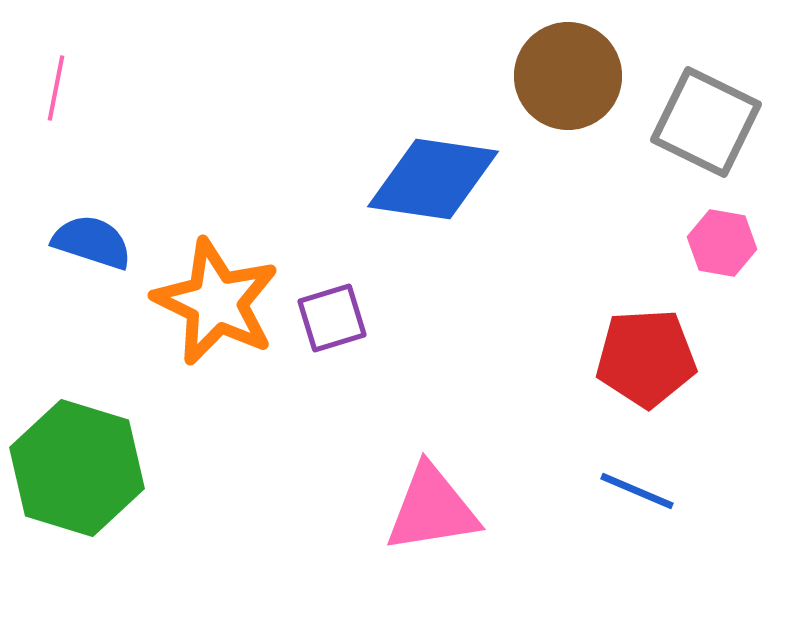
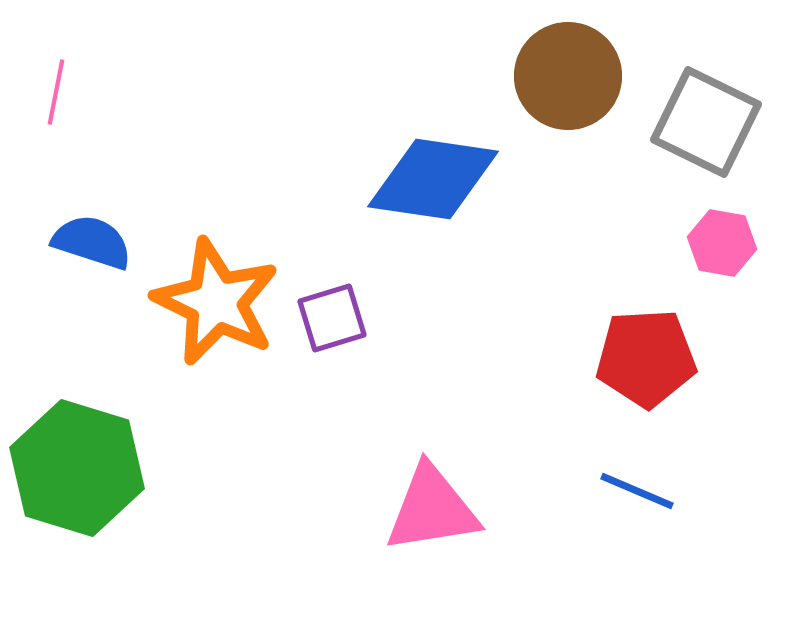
pink line: moved 4 px down
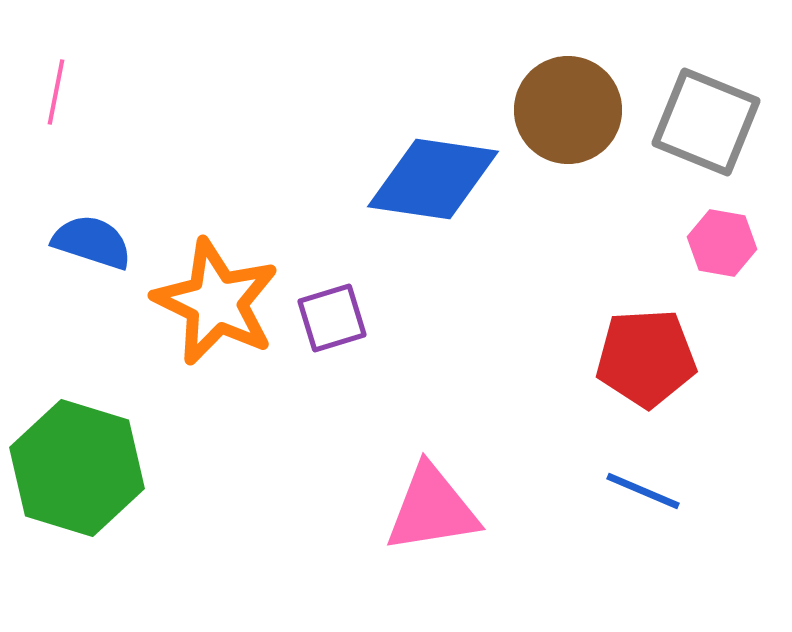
brown circle: moved 34 px down
gray square: rotated 4 degrees counterclockwise
blue line: moved 6 px right
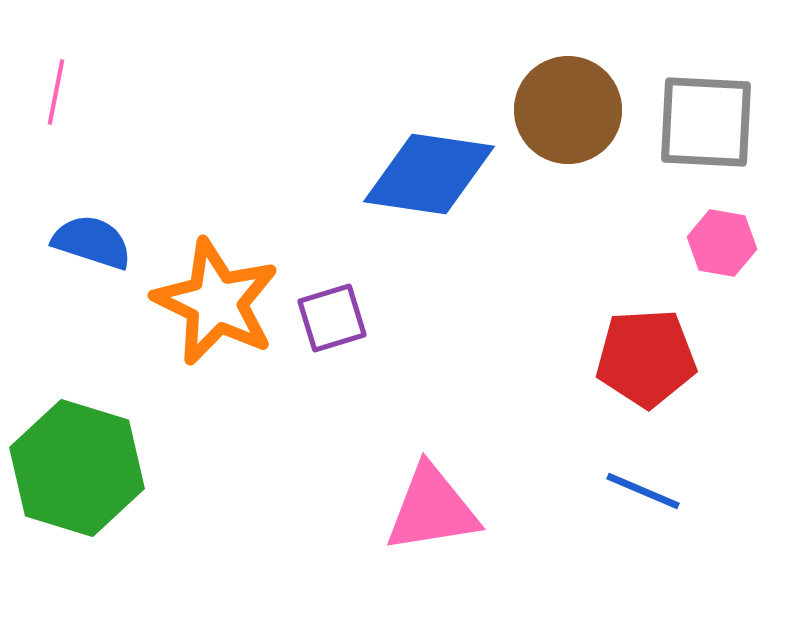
gray square: rotated 19 degrees counterclockwise
blue diamond: moved 4 px left, 5 px up
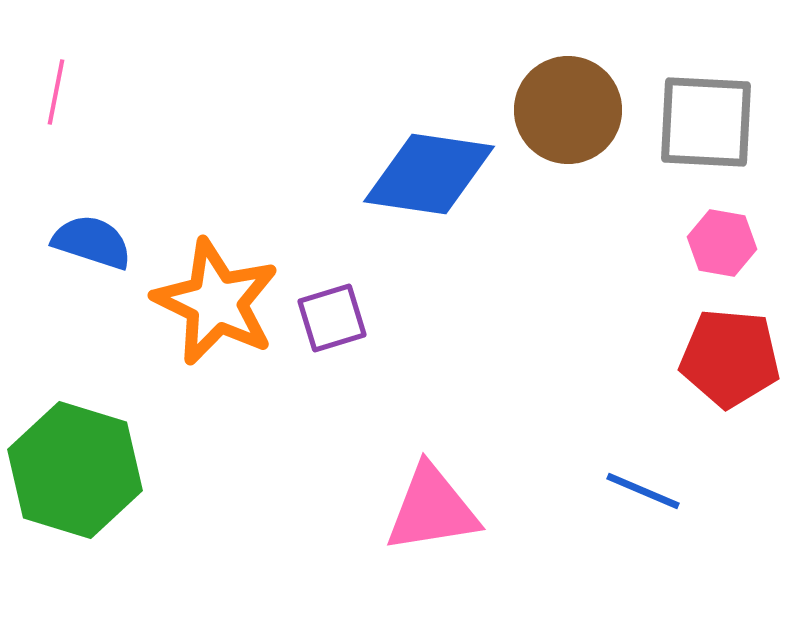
red pentagon: moved 84 px right; rotated 8 degrees clockwise
green hexagon: moved 2 px left, 2 px down
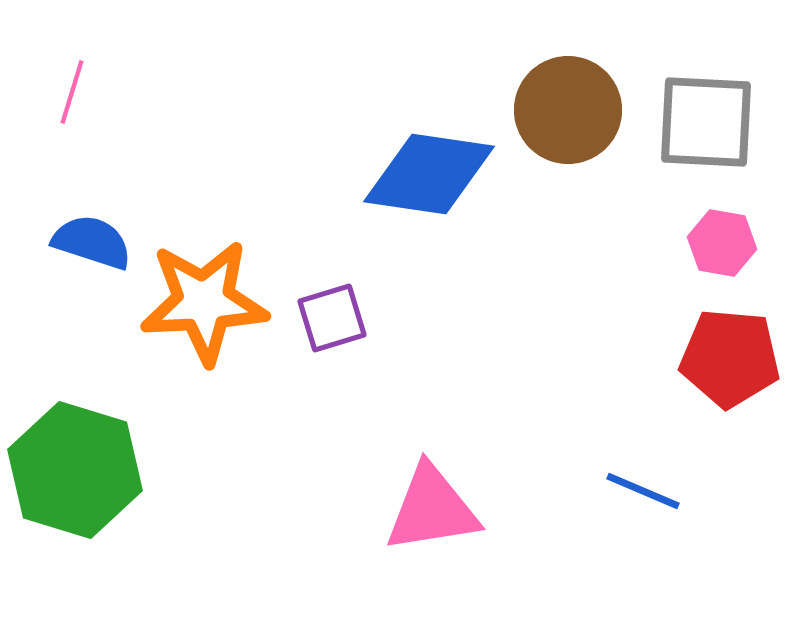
pink line: moved 16 px right; rotated 6 degrees clockwise
orange star: moved 12 px left; rotated 29 degrees counterclockwise
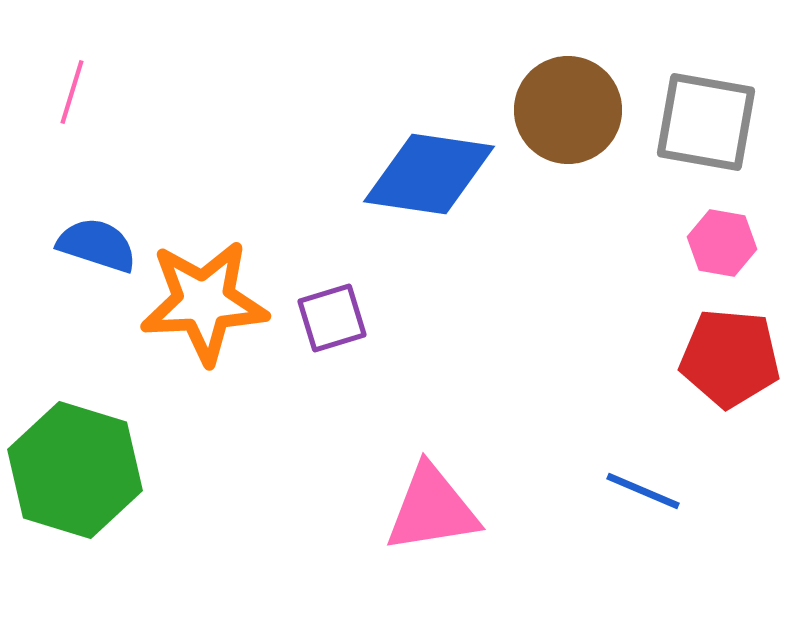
gray square: rotated 7 degrees clockwise
blue semicircle: moved 5 px right, 3 px down
